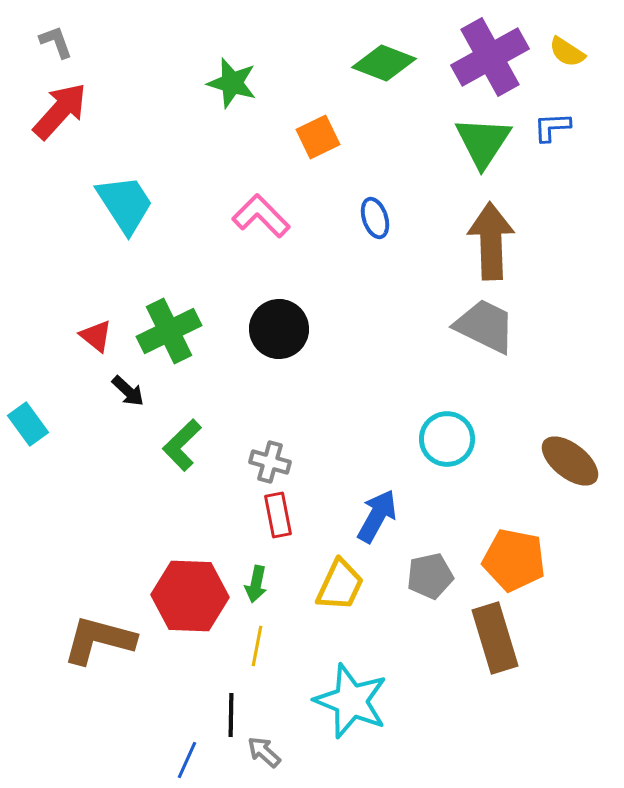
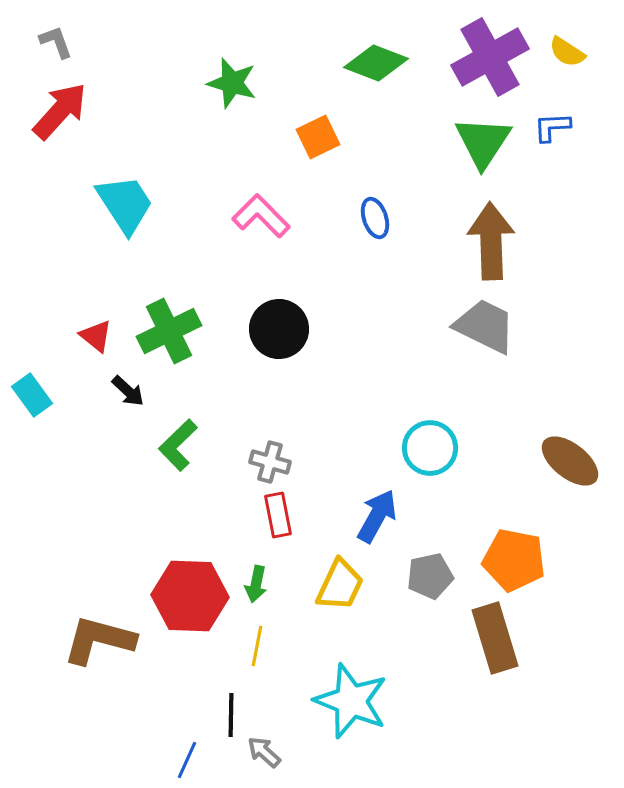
green diamond: moved 8 px left
cyan rectangle: moved 4 px right, 29 px up
cyan circle: moved 17 px left, 9 px down
green L-shape: moved 4 px left
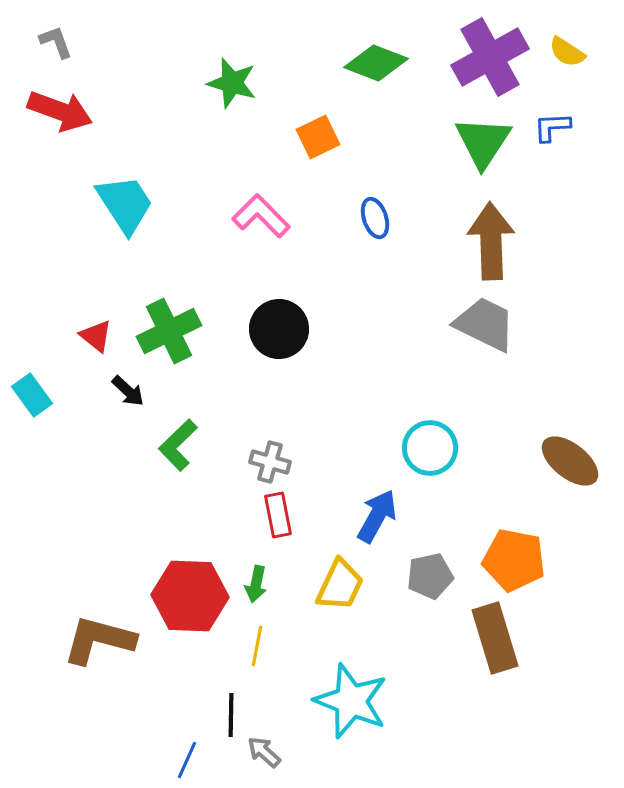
red arrow: rotated 68 degrees clockwise
gray trapezoid: moved 2 px up
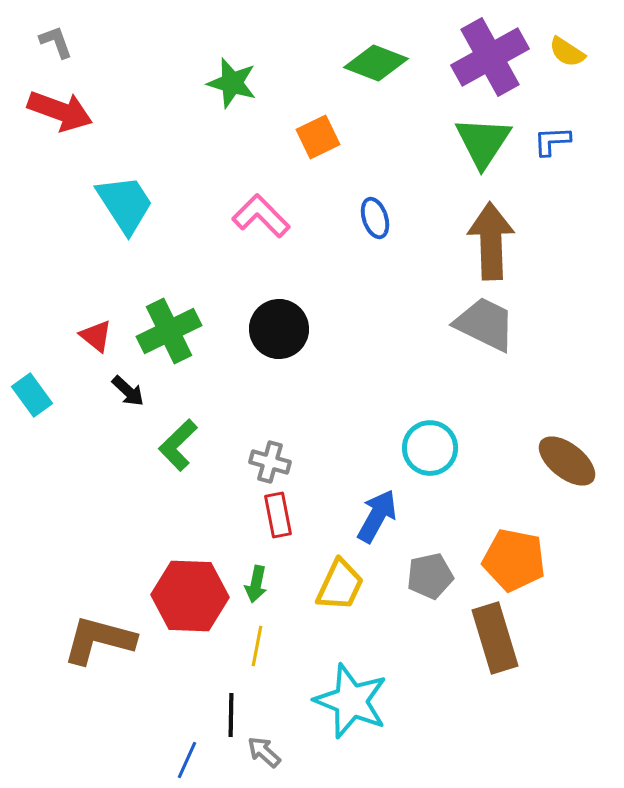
blue L-shape: moved 14 px down
brown ellipse: moved 3 px left
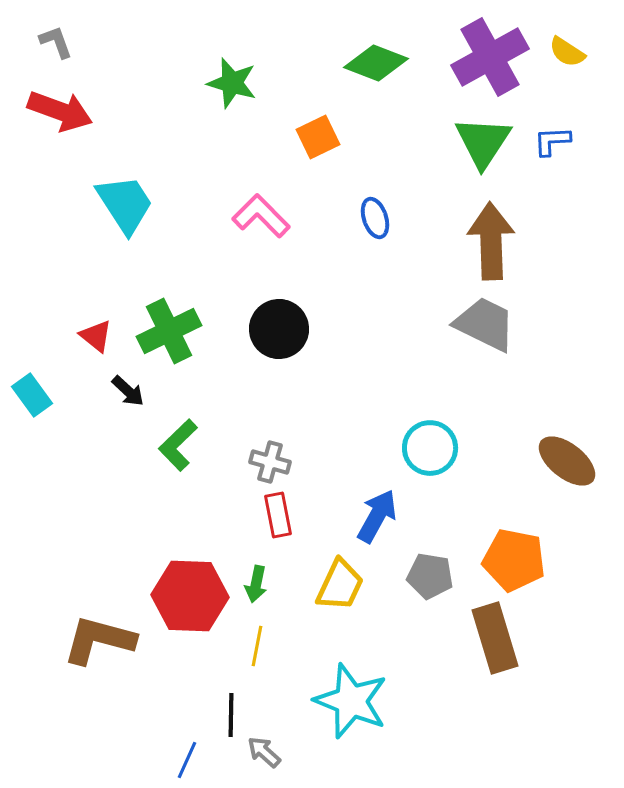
gray pentagon: rotated 21 degrees clockwise
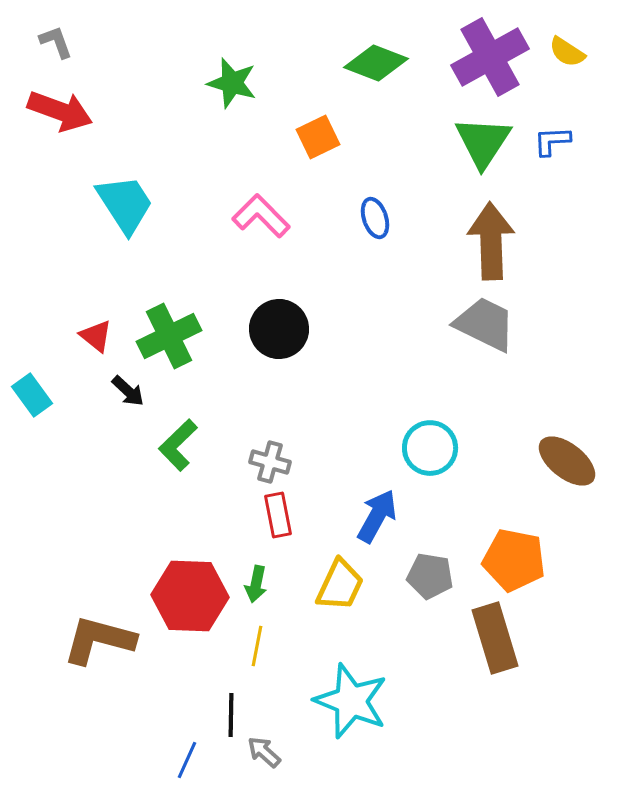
green cross: moved 5 px down
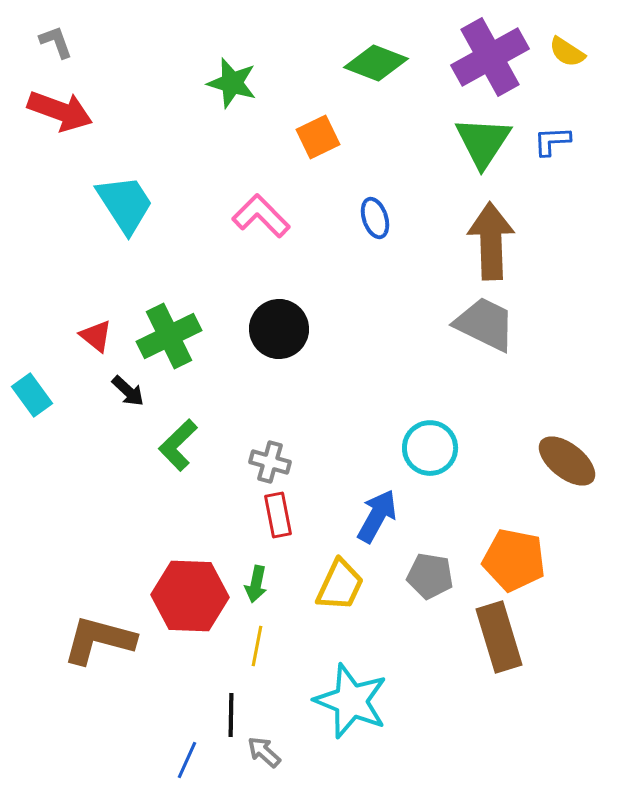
brown rectangle: moved 4 px right, 1 px up
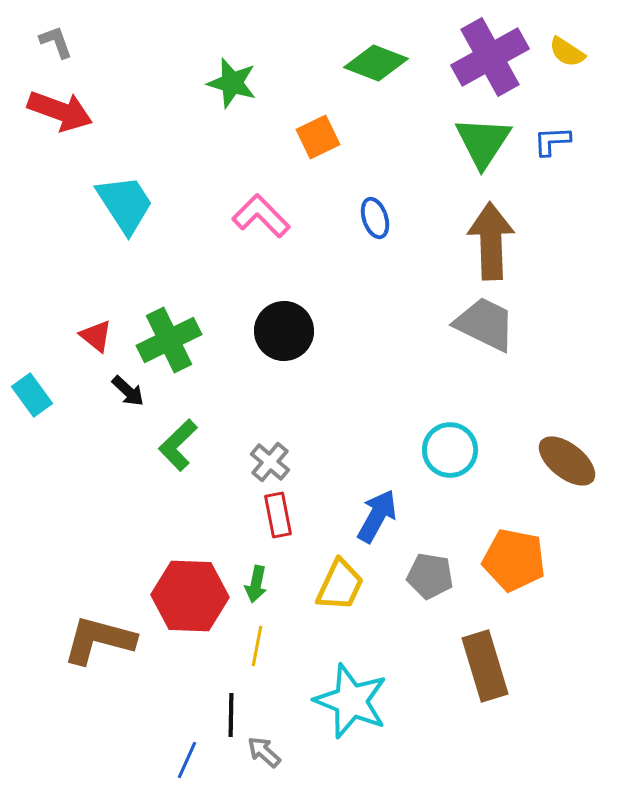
black circle: moved 5 px right, 2 px down
green cross: moved 4 px down
cyan circle: moved 20 px right, 2 px down
gray cross: rotated 24 degrees clockwise
brown rectangle: moved 14 px left, 29 px down
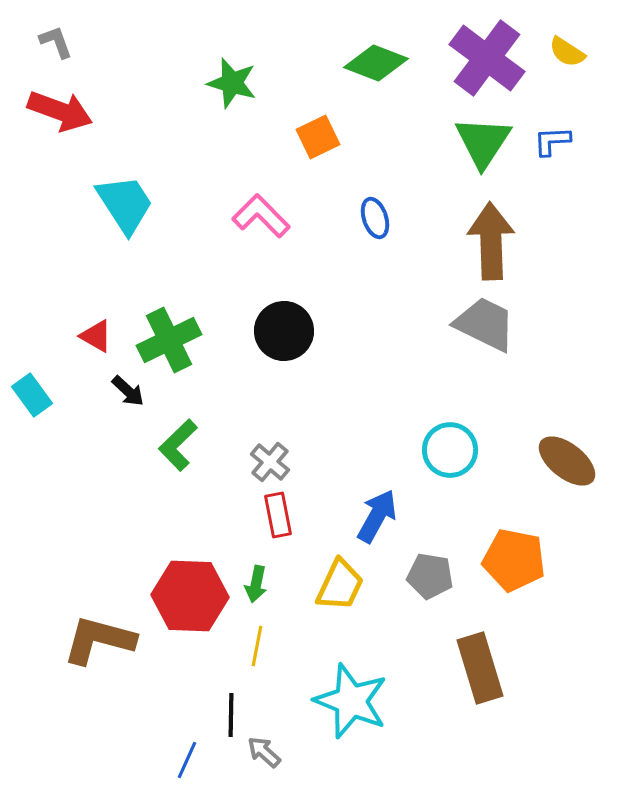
purple cross: moved 3 px left, 1 px down; rotated 24 degrees counterclockwise
red triangle: rotated 9 degrees counterclockwise
brown rectangle: moved 5 px left, 2 px down
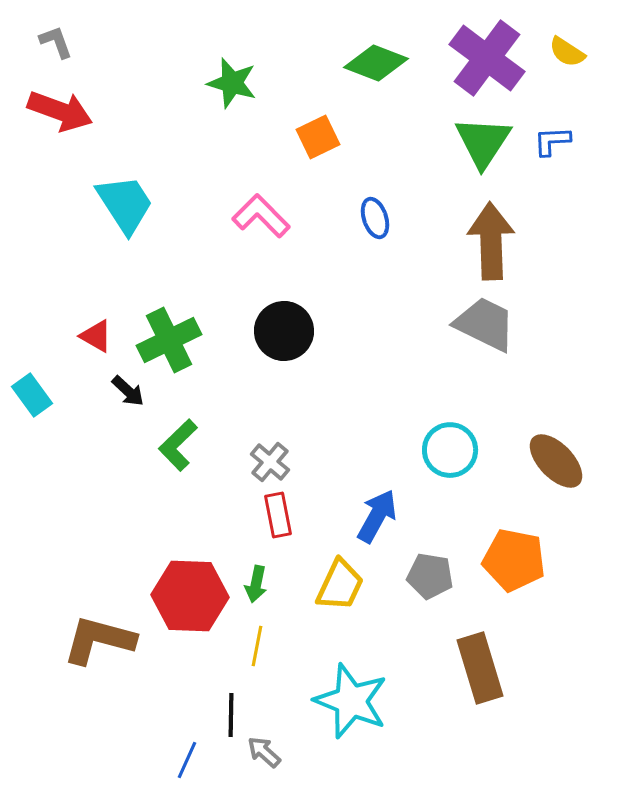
brown ellipse: moved 11 px left; rotated 8 degrees clockwise
